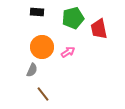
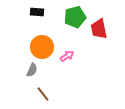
green pentagon: moved 2 px right, 1 px up
pink arrow: moved 1 px left, 4 px down
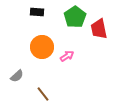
green pentagon: rotated 20 degrees counterclockwise
gray semicircle: moved 15 px left, 6 px down; rotated 24 degrees clockwise
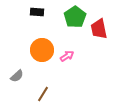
orange circle: moved 3 px down
brown line: rotated 70 degrees clockwise
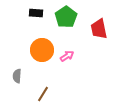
black rectangle: moved 1 px left, 1 px down
green pentagon: moved 9 px left
gray semicircle: rotated 136 degrees clockwise
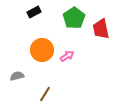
black rectangle: moved 2 px left, 1 px up; rotated 32 degrees counterclockwise
green pentagon: moved 8 px right, 1 px down
red trapezoid: moved 2 px right
gray semicircle: rotated 72 degrees clockwise
brown line: moved 2 px right
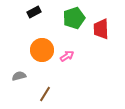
green pentagon: rotated 15 degrees clockwise
red trapezoid: rotated 10 degrees clockwise
gray semicircle: moved 2 px right
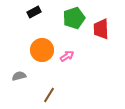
brown line: moved 4 px right, 1 px down
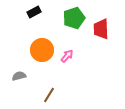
pink arrow: rotated 16 degrees counterclockwise
